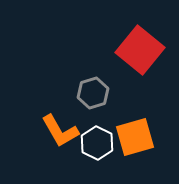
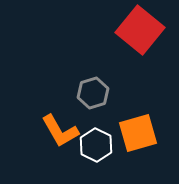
red square: moved 20 px up
orange square: moved 3 px right, 4 px up
white hexagon: moved 1 px left, 2 px down
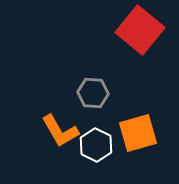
gray hexagon: rotated 20 degrees clockwise
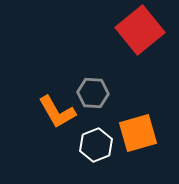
red square: rotated 12 degrees clockwise
orange L-shape: moved 3 px left, 19 px up
white hexagon: rotated 12 degrees clockwise
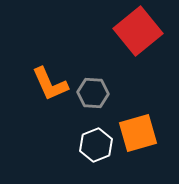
red square: moved 2 px left, 1 px down
orange L-shape: moved 7 px left, 28 px up; rotated 6 degrees clockwise
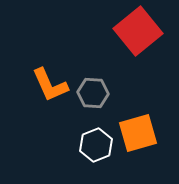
orange L-shape: moved 1 px down
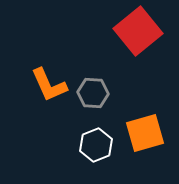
orange L-shape: moved 1 px left
orange square: moved 7 px right
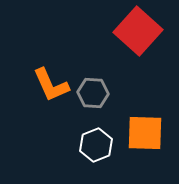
red square: rotated 9 degrees counterclockwise
orange L-shape: moved 2 px right
orange square: rotated 18 degrees clockwise
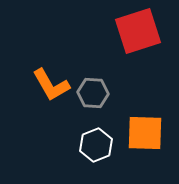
red square: rotated 30 degrees clockwise
orange L-shape: rotated 6 degrees counterclockwise
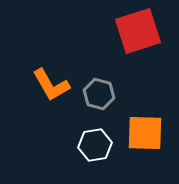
gray hexagon: moved 6 px right, 1 px down; rotated 12 degrees clockwise
white hexagon: moved 1 px left; rotated 12 degrees clockwise
